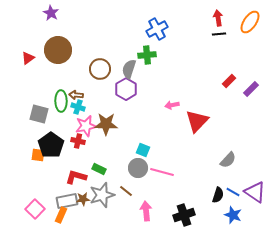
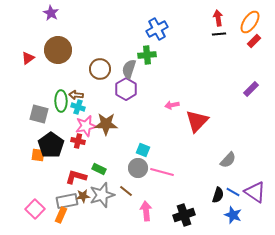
red rectangle at (229, 81): moved 25 px right, 40 px up
brown star at (83, 199): moved 3 px up
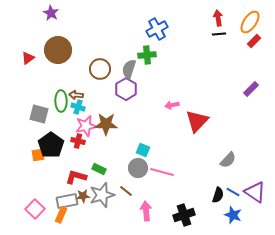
orange square at (38, 155): rotated 16 degrees counterclockwise
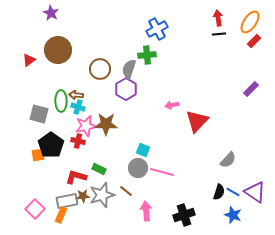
red triangle at (28, 58): moved 1 px right, 2 px down
black semicircle at (218, 195): moved 1 px right, 3 px up
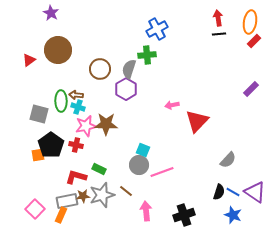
orange ellipse at (250, 22): rotated 25 degrees counterclockwise
red cross at (78, 141): moved 2 px left, 4 px down
gray circle at (138, 168): moved 1 px right, 3 px up
pink line at (162, 172): rotated 35 degrees counterclockwise
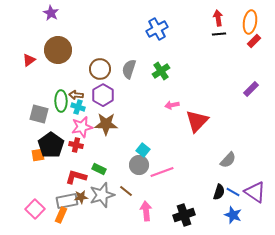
green cross at (147, 55): moved 14 px right, 16 px down; rotated 30 degrees counterclockwise
purple hexagon at (126, 89): moved 23 px left, 6 px down
pink star at (86, 126): moved 4 px left, 1 px down
cyan square at (143, 150): rotated 16 degrees clockwise
brown star at (83, 196): moved 2 px left, 1 px down
